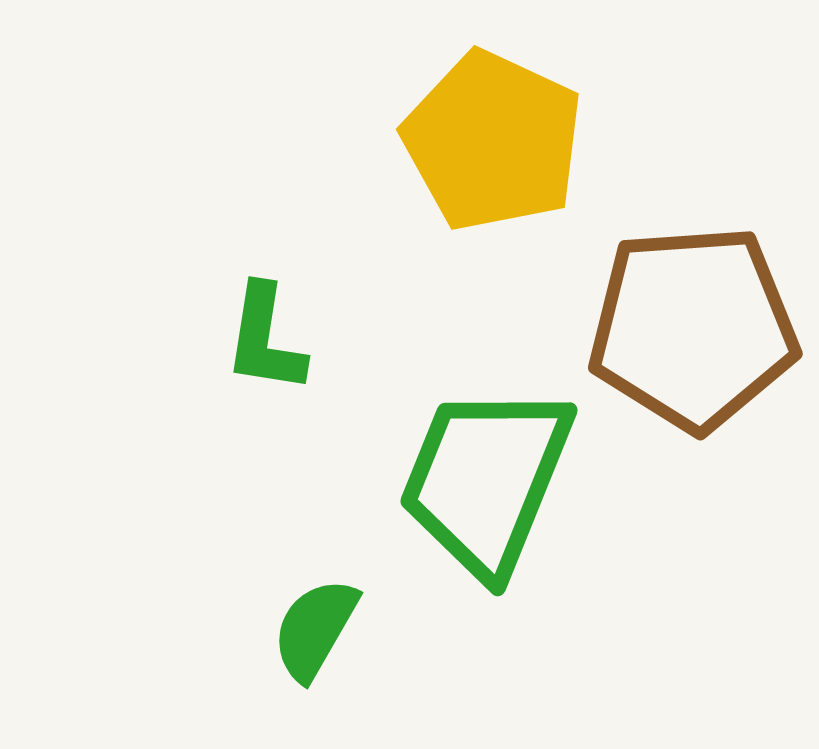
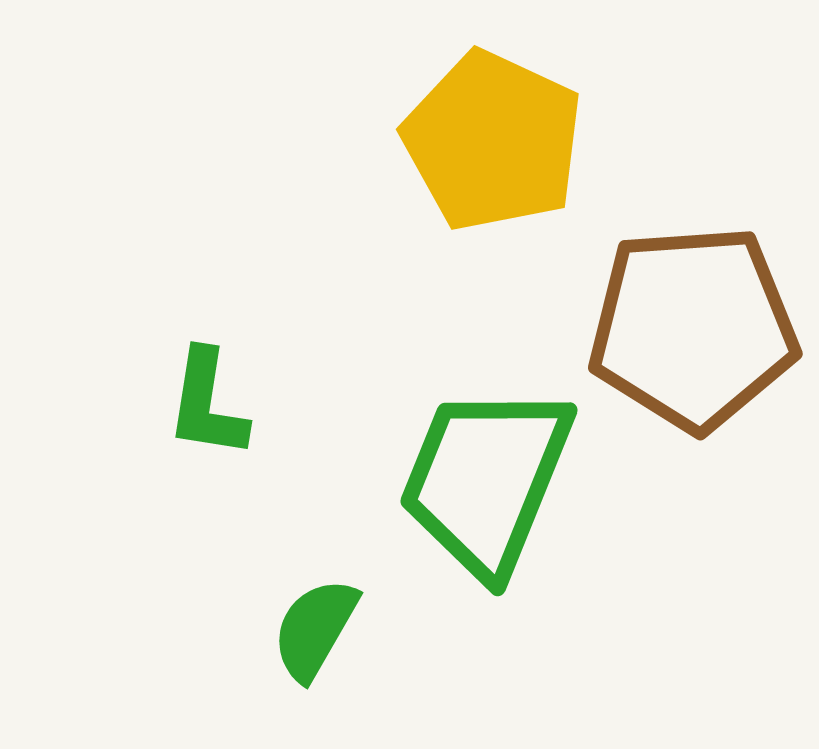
green L-shape: moved 58 px left, 65 px down
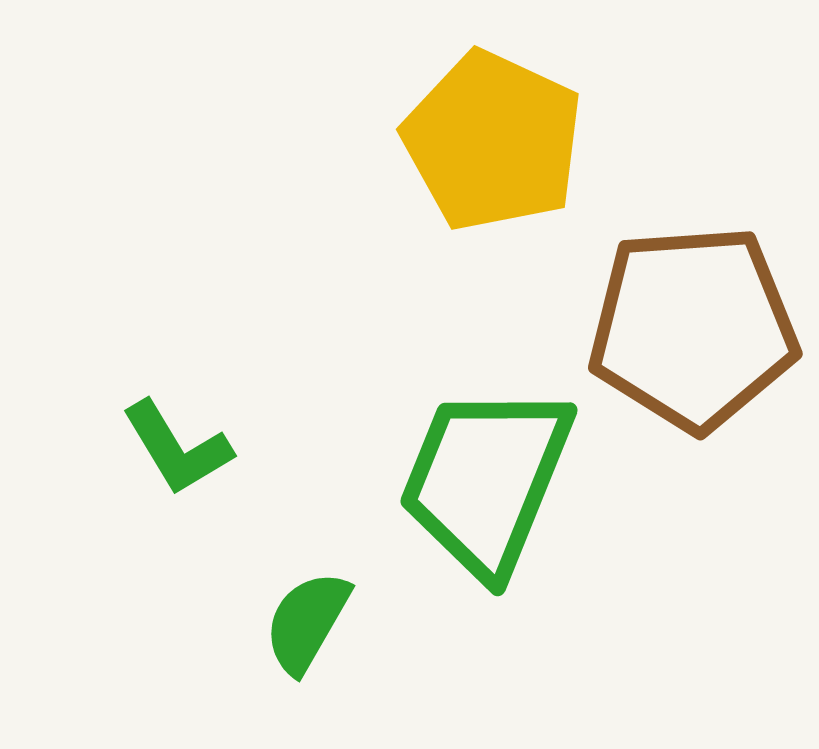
green L-shape: moved 30 px left, 44 px down; rotated 40 degrees counterclockwise
green semicircle: moved 8 px left, 7 px up
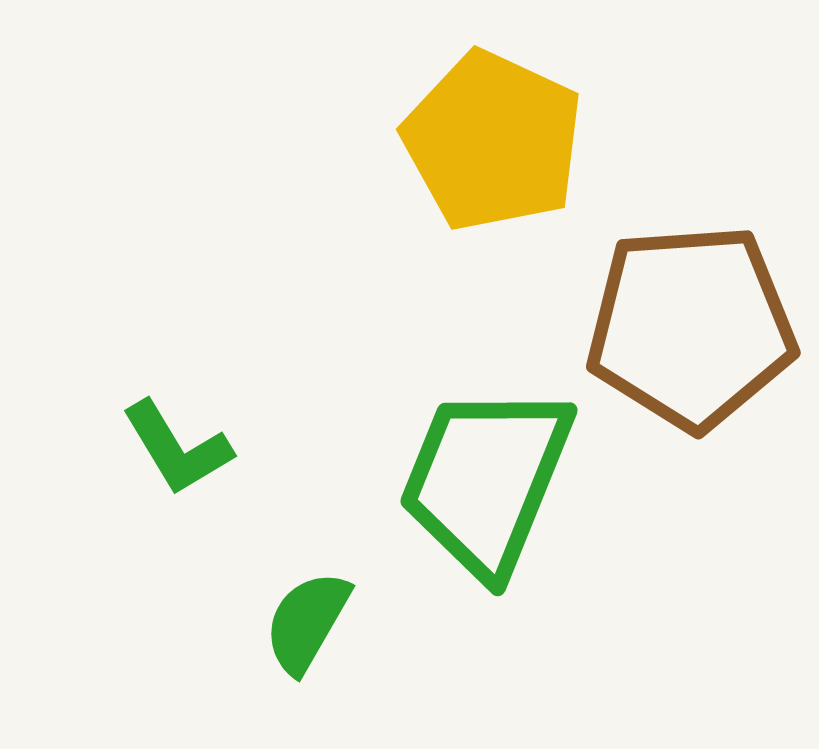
brown pentagon: moved 2 px left, 1 px up
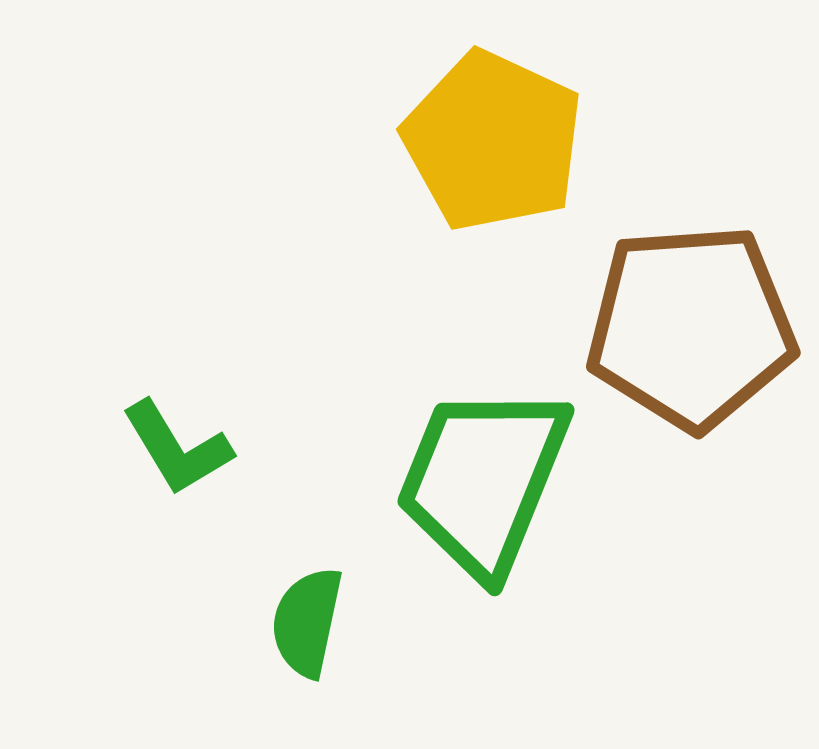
green trapezoid: moved 3 px left
green semicircle: rotated 18 degrees counterclockwise
